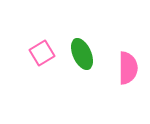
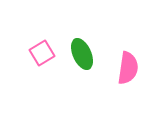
pink semicircle: rotated 8 degrees clockwise
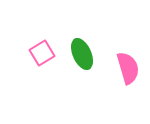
pink semicircle: rotated 24 degrees counterclockwise
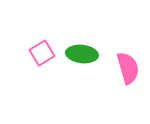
green ellipse: rotated 60 degrees counterclockwise
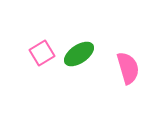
green ellipse: moved 3 px left; rotated 40 degrees counterclockwise
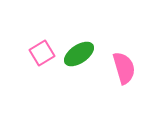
pink semicircle: moved 4 px left
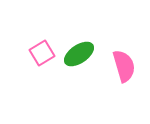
pink semicircle: moved 2 px up
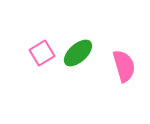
green ellipse: moved 1 px left, 1 px up; rotated 8 degrees counterclockwise
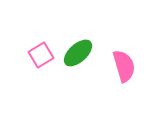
pink square: moved 1 px left, 2 px down
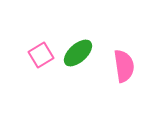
pink semicircle: rotated 8 degrees clockwise
